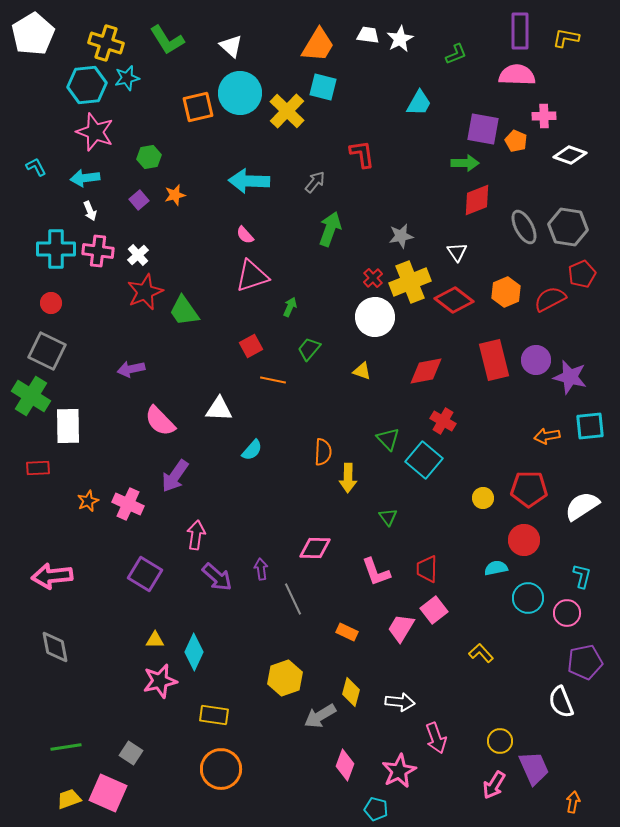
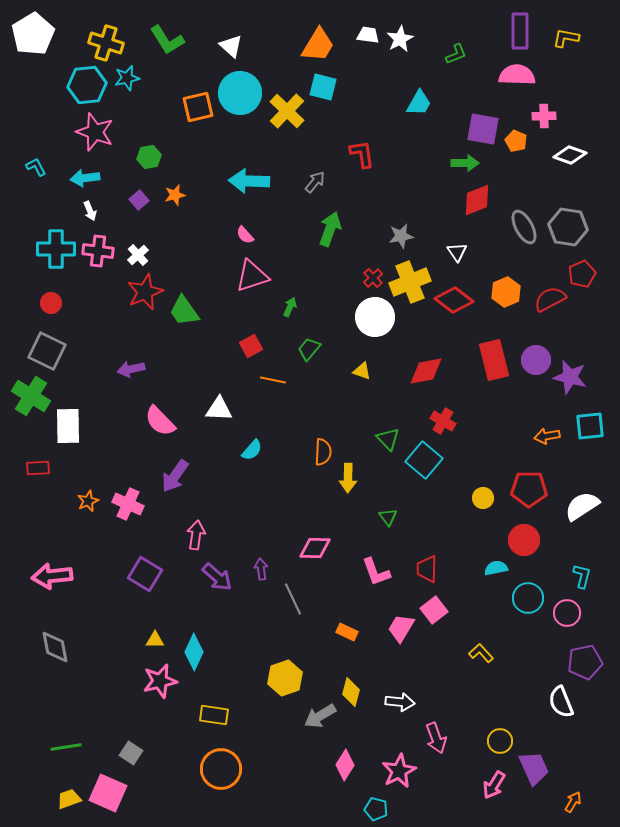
pink diamond at (345, 765): rotated 12 degrees clockwise
orange arrow at (573, 802): rotated 20 degrees clockwise
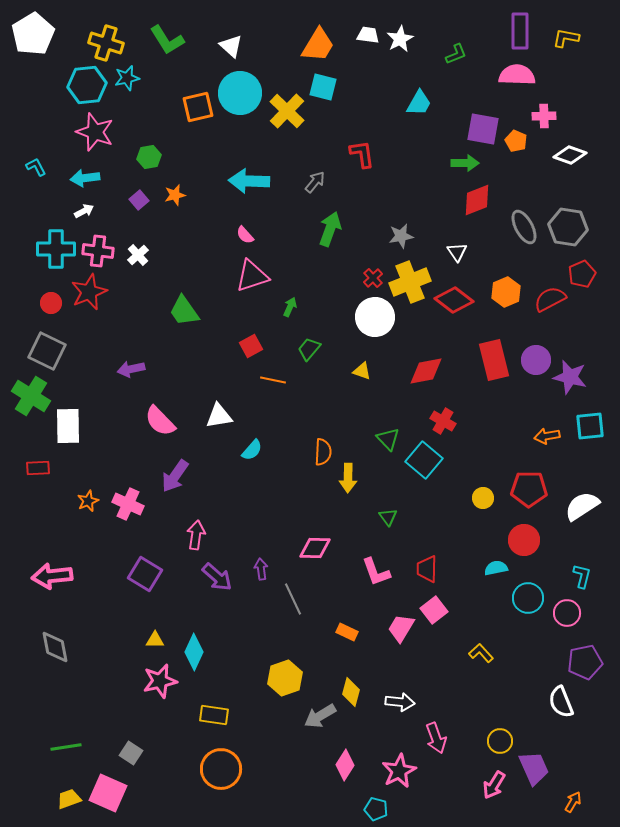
white arrow at (90, 211): moved 6 px left; rotated 96 degrees counterclockwise
red star at (145, 292): moved 56 px left
white triangle at (219, 409): moved 7 px down; rotated 12 degrees counterclockwise
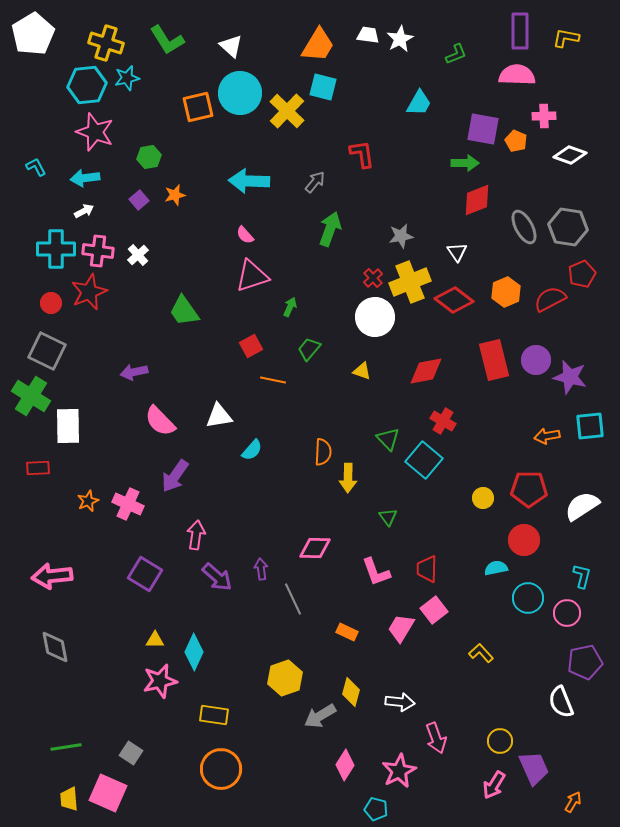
purple arrow at (131, 369): moved 3 px right, 3 px down
yellow trapezoid at (69, 799): rotated 75 degrees counterclockwise
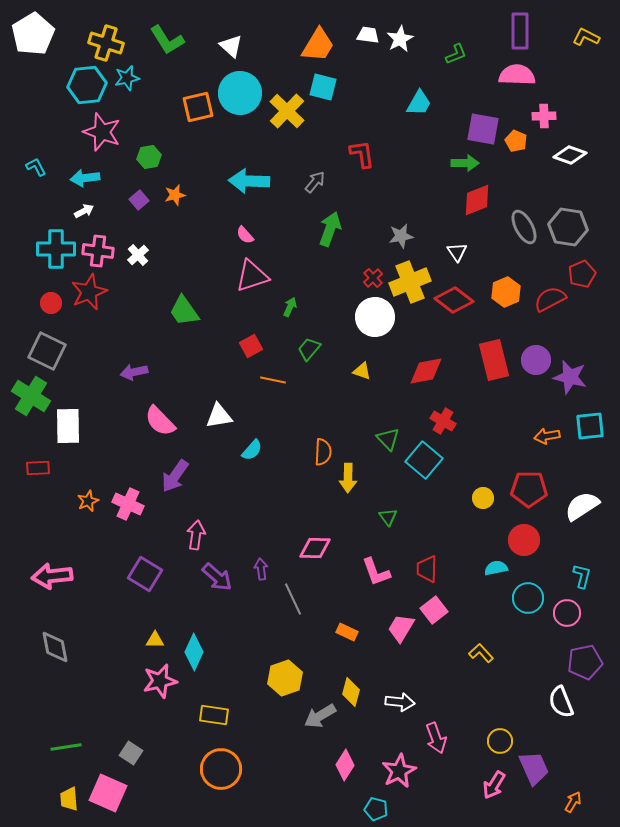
yellow L-shape at (566, 38): moved 20 px right, 1 px up; rotated 16 degrees clockwise
pink star at (95, 132): moved 7 px right
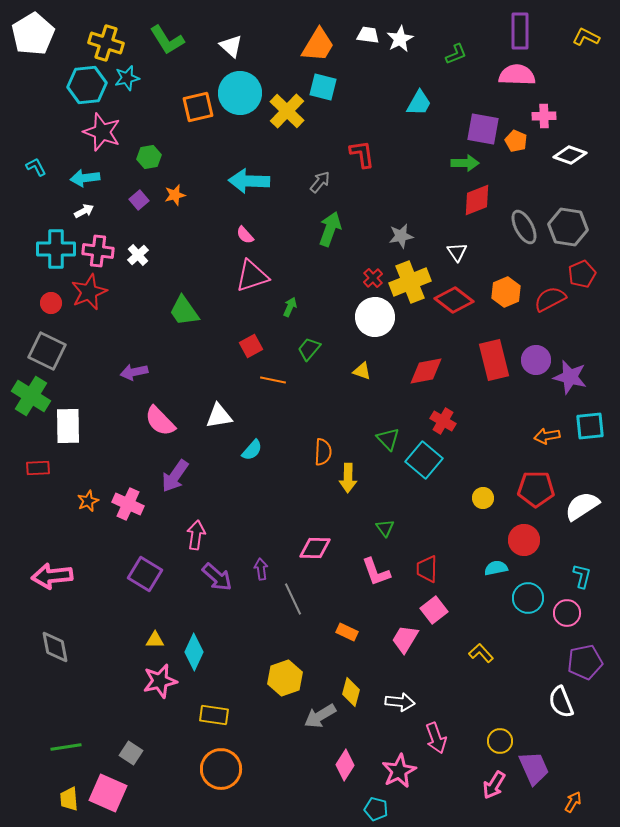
gray arrow at (315, 182): moved 5 px right
red pentagon at (529, 489): moved 7 px right
green triangle at (388, 517): moved 3 px left, 11 px down
pink trapezoid at (401, 628): moved 4 px right, 11 px down
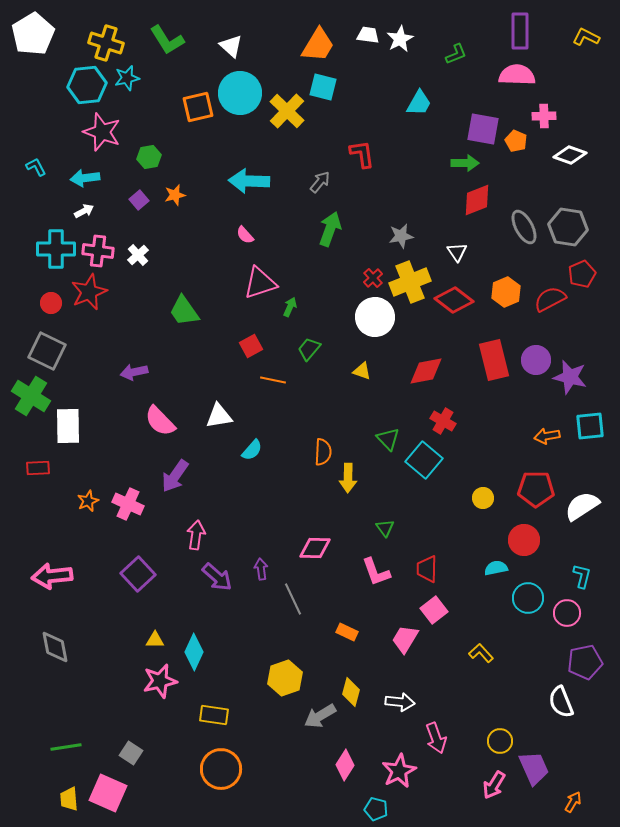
pink triangle at (252, 276): moved 8 px right, 7 px down
purple square at (145, 574): moved 7 px left; rotated 16 degrees clockwise
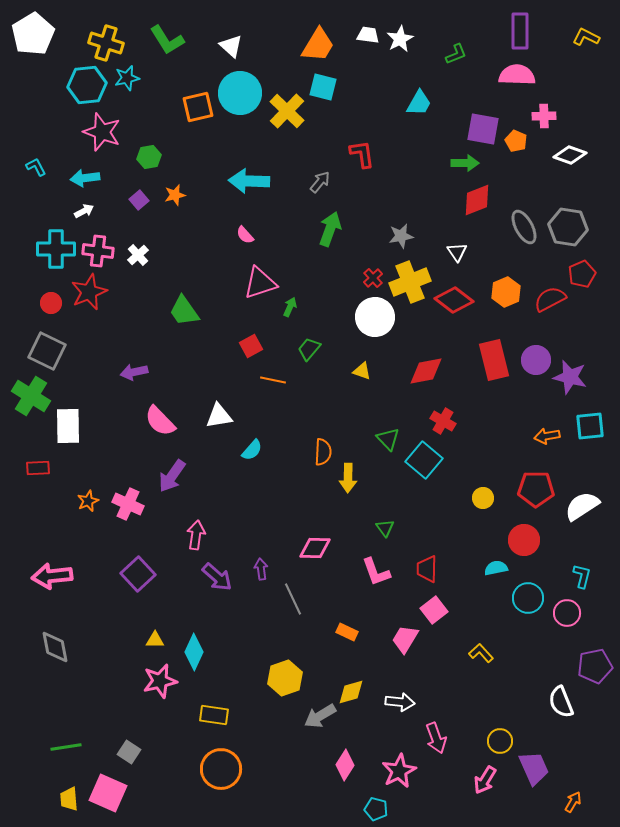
purple arrow at (175, 476): moved 3 px left
purple pentagon at (585, 662): moved 10 px right, 4 px down
yellow diamond at (351, 692): rotated 60 degrees clockwise
gray square at (131, 753): moved 2 px left, 1 px up
pink arrow at (494, 785): moved 9 px left, 5 px up
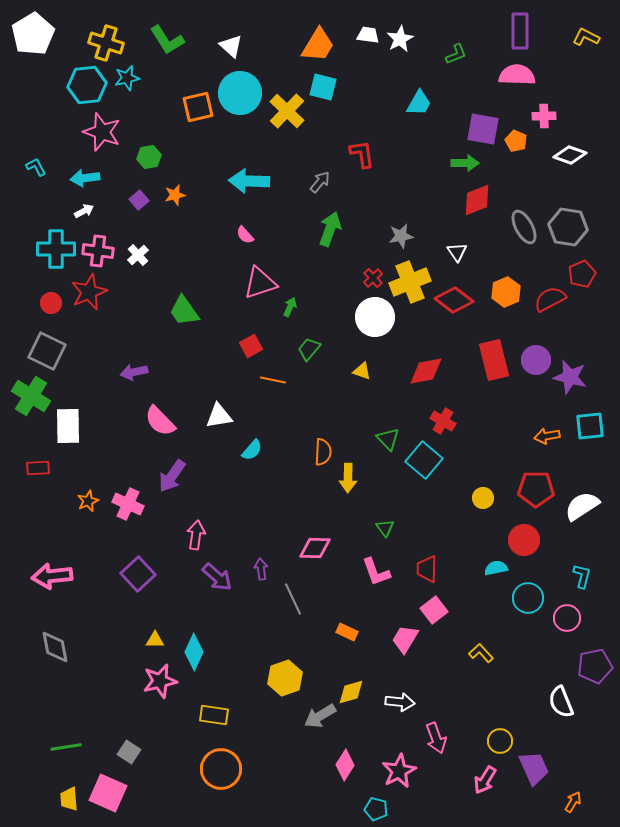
pink circle at (567, 613): moved 5 px down
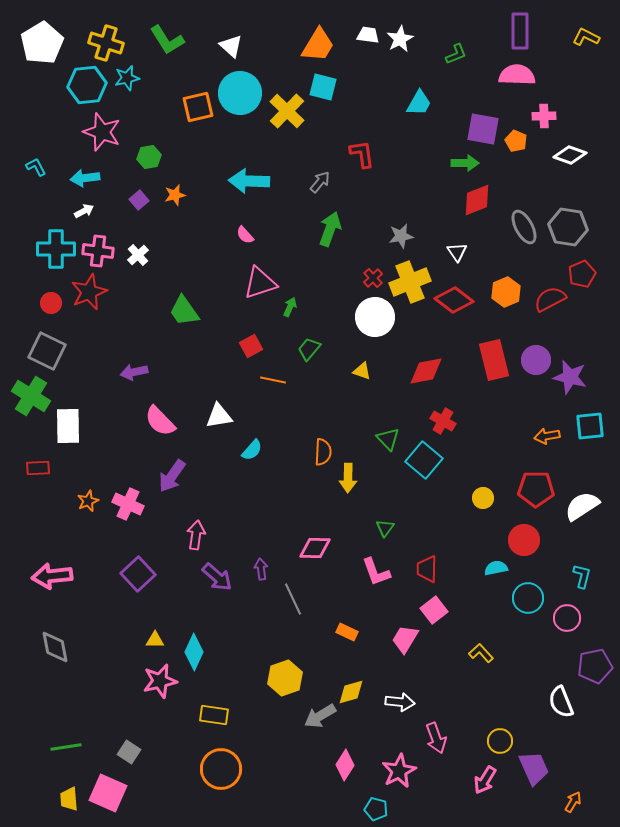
white pentagon at (33, 34): moved 9 px right, 9 px down
green triangle at (385, 528): rotated 12 degrees clockwise
